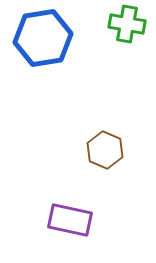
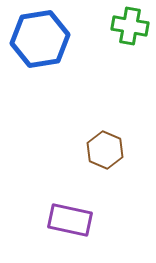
green cross: moved 3 px right, 2 px down
blue hexagon: moved 3 px left, 1 px down
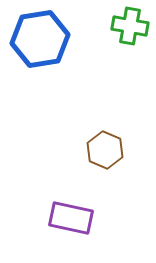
purple rectangle: moved 1 px right, 2 px up
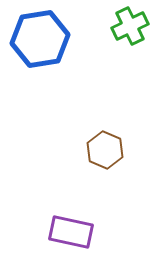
green cross: rotated 36 degrees counterclockwise
purple rectangle: moved 14 px down
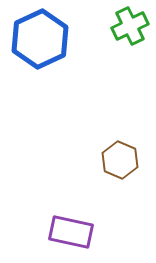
blue hexagon: rotated 16 degrees counterclockwise
brown hexagon: moved 15 px right, 10 px down
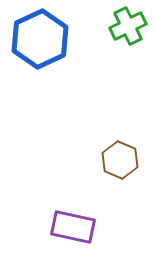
green cross: moved 2 px left
purple rectangle: moved 2 px right, 5 px up
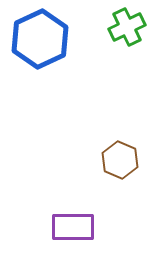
green cross: moved 1 px left, 1 px down
purple rectangle: rotated 12 degrees counterclockwise
